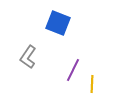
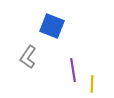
blue square: moved 6 px left, 3 px down
purple line: rotated 35 degrees counterclockwise
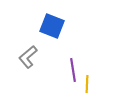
gray L-shape: rotated 15 degrees clockwise
yellow line: moved 5 px left
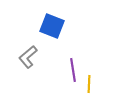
yellow line: moved 2 px right
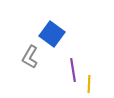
blue square: moved 8 px down; rotated 15 degrees clockwise
gray L-shape: moved 2 px right; rotated 20 degrees counterclockwise
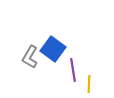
blue square: moved 1 px right, 15 px down
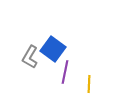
purple line: moved 8 px left, 2 px down; rotated 20 degrees clockwise
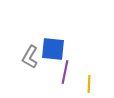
blue square: rotated 30 degrees counterclockwise
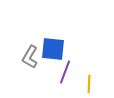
purple line: rotated 10 degrees clockwise
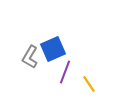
blue square: rotated 30 degrees counterclockwise
yellow line: rotated 36 degrees counterclockwise
